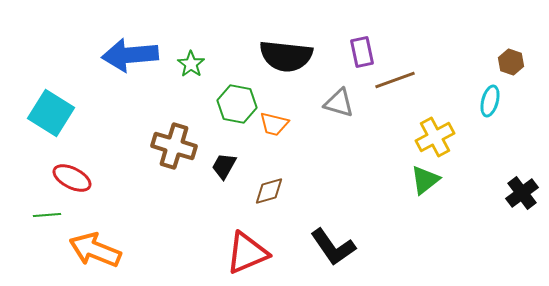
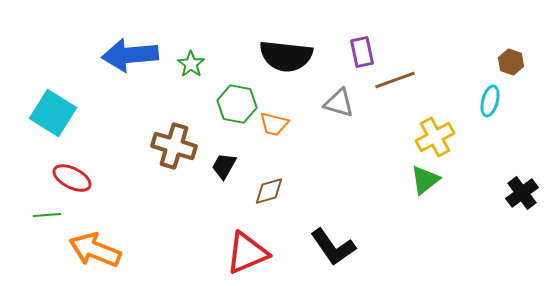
cyan square: moved 2 px right
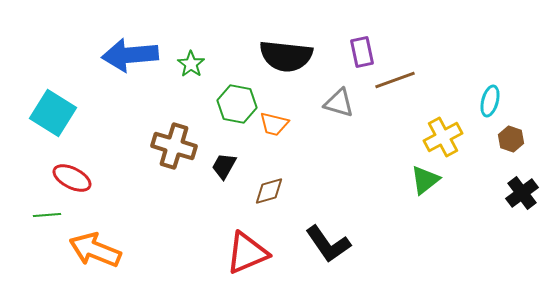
brown hexagon: moved 77 px down
yellow cross: moved 8 px right
black L-shape: moved 5 px left, 3 px up
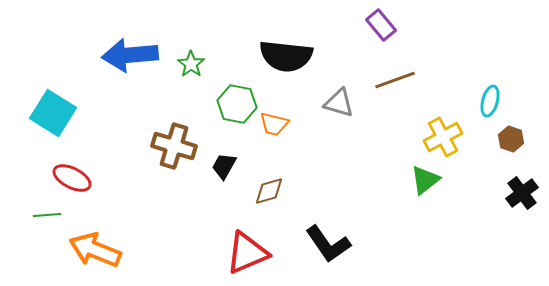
purple rectangle: moved 19 px right, 27 px up; rotated 28 degrees counterclockwise
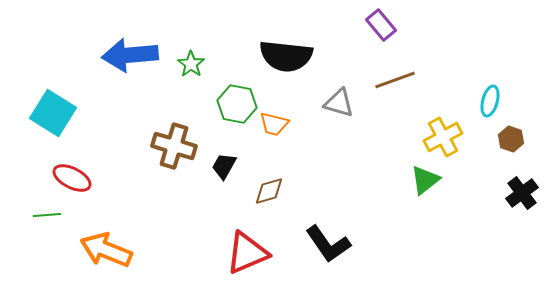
orange arrow: moved 11 px right
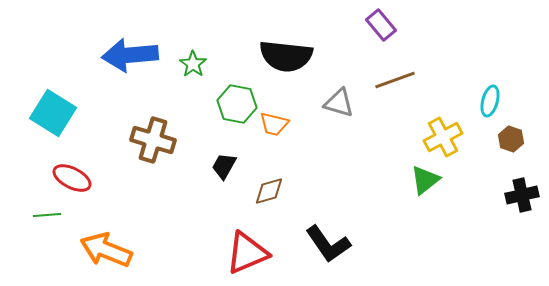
green star: moved 2 px right
brown cross: moved 21 px left, 6 px up
black cross: moved 2 px down; rotated 24 degrees clockwise
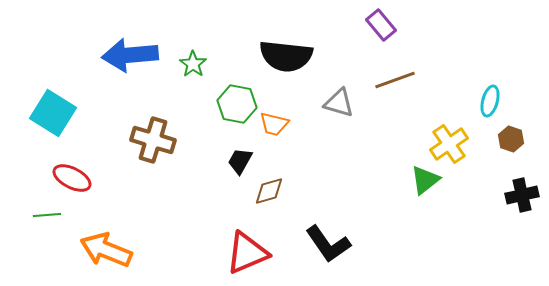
yellow cross: moved 6 px right, 7 px down; rotated 6 degrees counterclockwise
black trapezoid: moved 16 px right, 5 px up
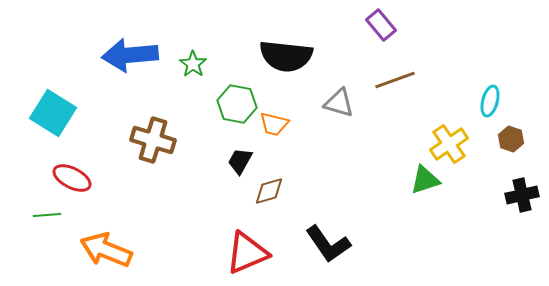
green triangle: rotated 20 degrees clockwise
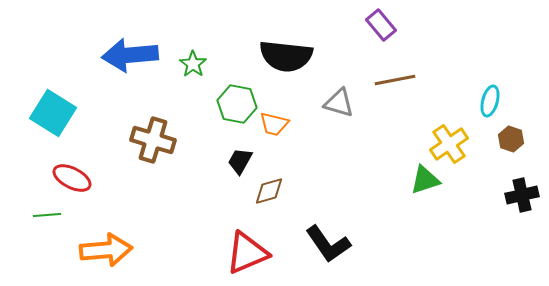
brown line: rotated 9 degrees clockwise
orange arrow: rotated 153 degrees clockwise
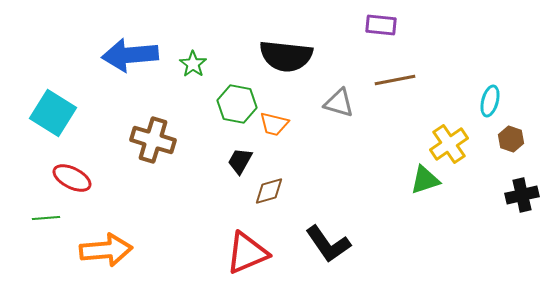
purple rectangle: rotated 44 degrees counterclockwise
green line: moved 1 px left, 3 px down
